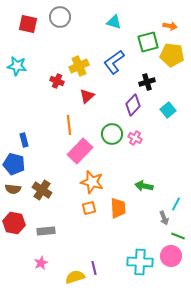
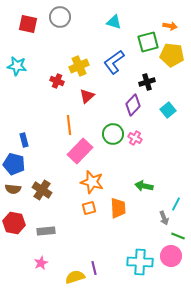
green circle: moved 1 px right
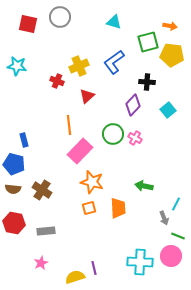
black cross: rotated 21 degrees clockwise
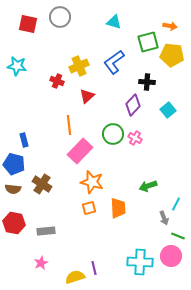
green arrow: moved 4 px right; rotated 30 degrees counterclockwise
brown cross: moved 6 px up
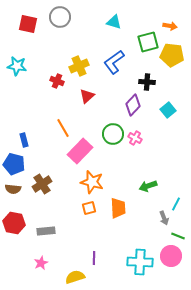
orange line: moved 6 px left, 3 px down; rotated 24 degrees counterclockwise
brown cross: rotated 24 degrees clockwise
purple line: moved 10 px up; rotated 16 degrees clockwise
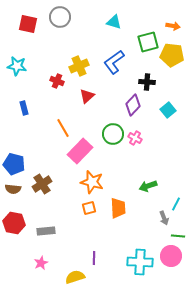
orange arrow: moved 3 px right
blue rectangle: moved 32 px up
green line: rotated 16 degrees counterclockwise
